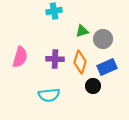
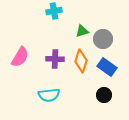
pink semicircle: rotated 15 degrees clockwise
orange diamond: moved 1 px right, 1 px up
blue rectangle: rotated 60 degrees clockwise
black circle: moved 11 px right, 9 px down
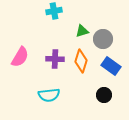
blue rectangle: moved 4 px right, 1 px up
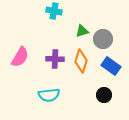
cyan cross: rotated 21 degrees clockwise
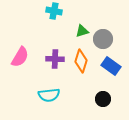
black circle: moved 1 px left, 4 px down
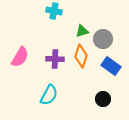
orange diamond: moved 5 px up
cyan semicircle: rotated 55 degrees counterclockwise
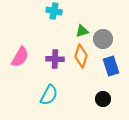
blue rectangle: rotated 36 degrees clockwise
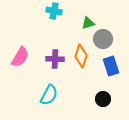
green triangle: moved 6 px right, 8 px up
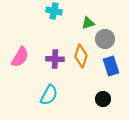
gray circle: moved 2 px right
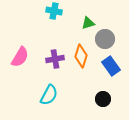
purple cross: rotated 12 degrees counterclockwise
blue rectangle: rotated 18 degrees counterclockwise
